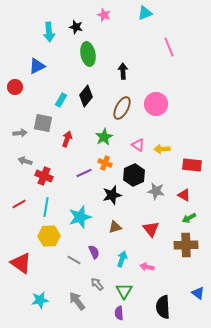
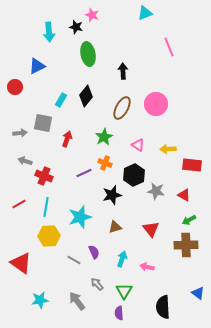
pink star at (104, 15): moved 12 px left
yellow arrow at (162, 149): moved 6 px right
green arrow at (189, 218): moved 2 px down
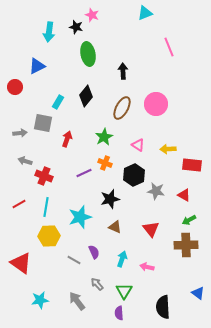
cyan arrow at (49, 32): rotated 12 degrees clockwise
cyan rectangle at (61, 100): moved 3 px left, 2 px down
black star at (112, 195): moved 2 px left, 4 px down
brown triangle at (115, 227): rotated 40 degrees clockwise
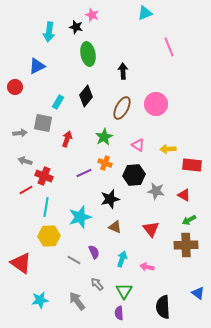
black hexagon at (134, 175): rotated 20 degrees clockwise
red line at (19, 204): moved 7 px right, 14 px up
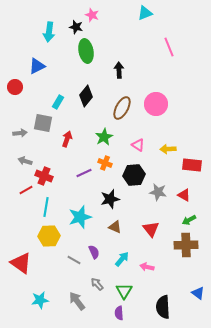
green ellipse at (88, 54): moved 2 px left, 3 px up
black arrow at (123, 71): moved 4 px left, 1 px up
gray star at (156, 191): moved 2 px right, 1 px down
cyan arrow at (122, 259): rotated 21 degrees clockwise
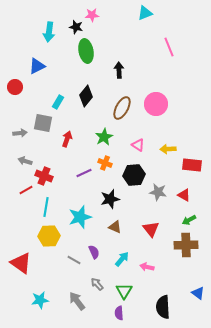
pink star at (92, 15): rotated 24 degrees counterclockwise
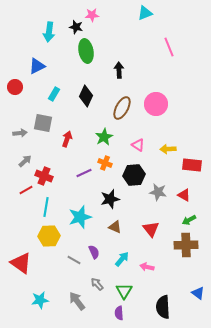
black diamond at (86, 96): rotated 15 degrees counterclockwise
cyan rectangle at (58, 102): moved 4 px left, 8 px up
gray arrow at (25, 161): rotated 120 degrees clockwise
